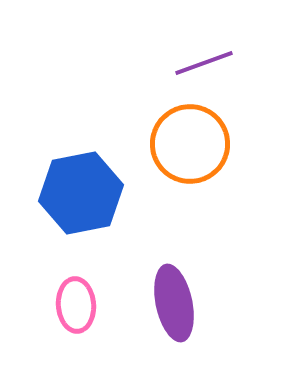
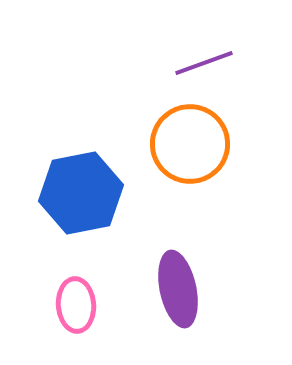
purple ellipse: moved 4 px right, 14 px up
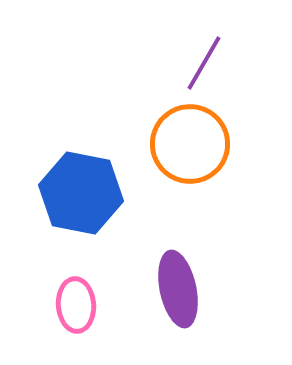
purple line: rotated 40 degrees counterclockwise
blue hexagon: rotated 22 degrees clockwise
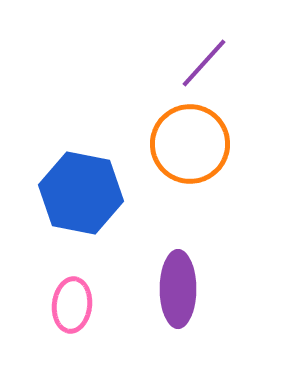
purple line: rotated 12 degrees clockwise
purple ellipse: rotated 12 degrees clockwise
pink ellipse: moved 4 px left; rotated 10 degrees clockwise
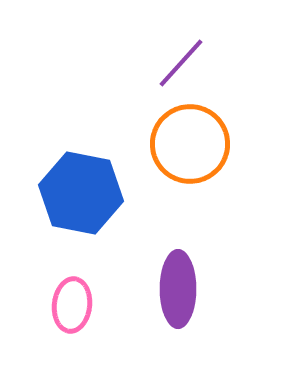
purple line: moved 23 px left
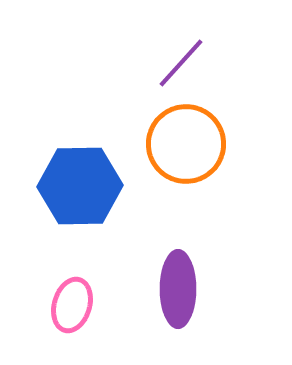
orange circle: moved 4 px left
blue hexagon: moved 1 px left, 7 px up; rotated 12 degrees counterclockwise
pink ellipse: rotated 10 degrees clockwise
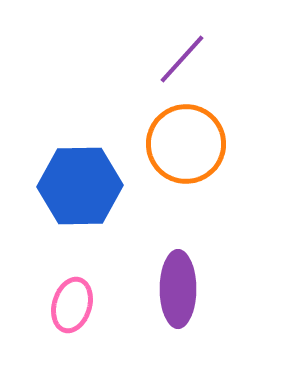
purple line: moved 1 px right, 4 px up
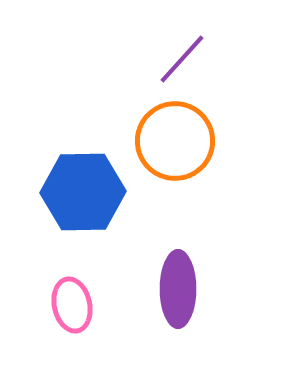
orange circle: moved 11 px left, 3 px up
blue hexagon: moved 3 px right, 6 px down
pink ellipse: rotated 28 degrees counterclockwise
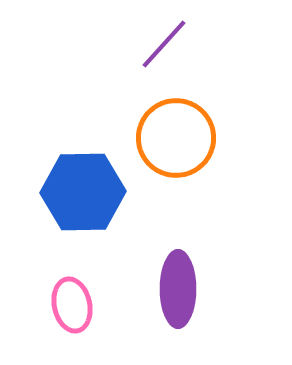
purple line: moved 18 px left, 15 px up
orange circle: moved 1 px right, 3 px up
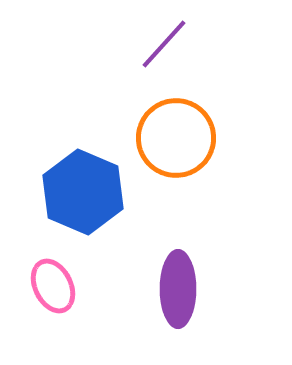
blue hexagon: rotated 24 degrees clockwise
pink ellipse: moved 19 px left, 19 px up; rotated 14 degrees counterclockwise
